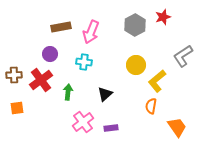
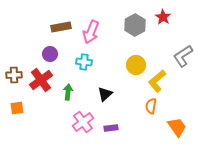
red star: rotated 21 degrees counterclockwise
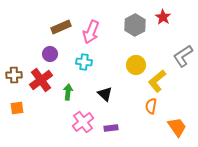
brown rectangle: rotated 12 degrees counterclockwise
black triangle: rotated 35 degrees counterclockwise
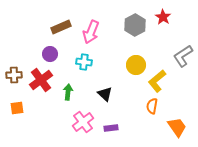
orange semicircle: moved 1 px right
